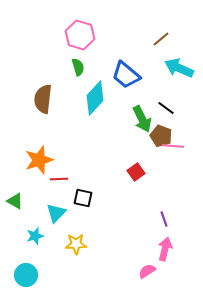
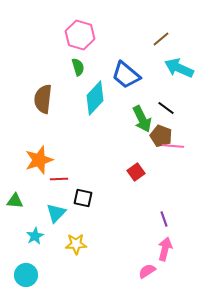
green triangle: rotated 24 degrees counterclockwise
cyan star: rotated 12 degrees counterclockwise
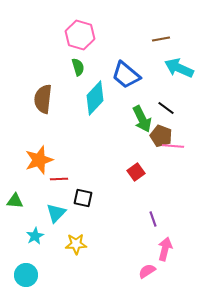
brown line: rotated 30 degrees clockwise
purple line: moved 11 px left
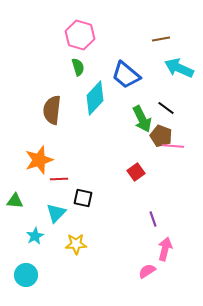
brown semicircle: moved 9 px right, 11 px down
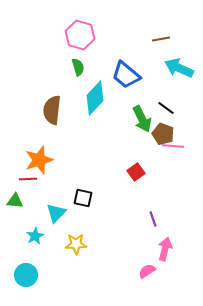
brown pentagon: moved 2 px right, 2 px up
red line: moved 31 px left
